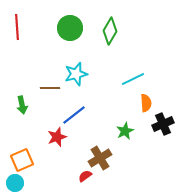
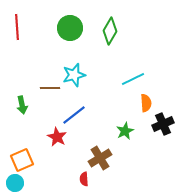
cyan star: moved 2 px left, 1 px down
red star: rotated 24 degrees counterclockwise
red semicircle: moved 1 px left, 3 px down; rotated 56 degrees counterclockwise
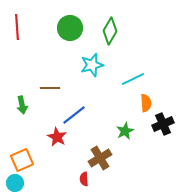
cyan star: moved 18 px right, 10 px up
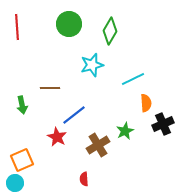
green circle: moved 1 px left, 4 px up
brown cross: moved 2 px left, 13 px up
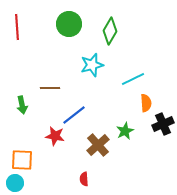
red star: moved 2 px left, 1 px up; rotated 18 degrees counterclockwise
brown cross: rotated 10 degrees counterclockwise
orange square: rotated 25 degrees clockwise
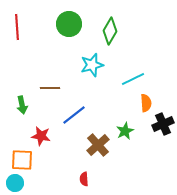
red star: moved 14 px left
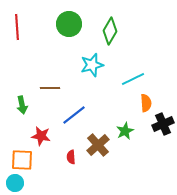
red semicircle: moved 13 px left, 22 px up
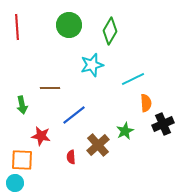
green circle: moved 1 px down
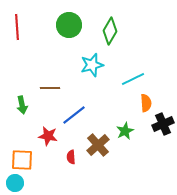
red star: moved 7 px right
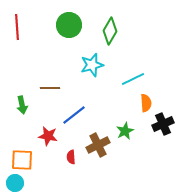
brown cross: rotated 15 degrees clockwise
